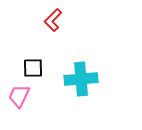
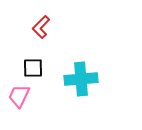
red L-shape: moved 12 px left, 7 px down
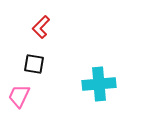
black square: moved 1 px right, 4 px up; rotated 10 degrees clockwise
cyan cross: moved 18 px right, 5 px down
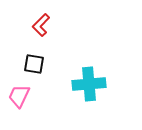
red L-shape: moved 2 px up
cyan cross: moved 10 px left
